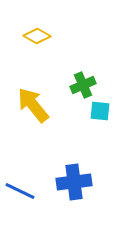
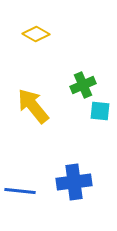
yellow diamond: moved 1 px left, 2 px up
yellow arrow: moved 1 px down
blue line: rotated 20 degrees counterclockwise
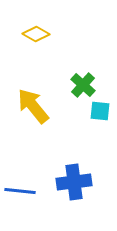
green cross: rotated 25 degrees counterclockwise
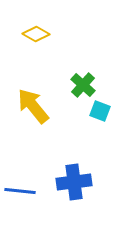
cyan square: rotated 15 degrees clockwise
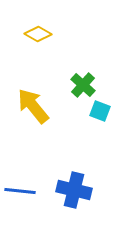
yellow diamond: moved 2 px right
blue cross: moved 8 px down; rotated 20 degrees clockwise
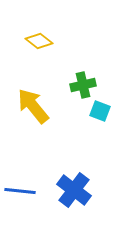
yellow diamond: moved 1 px right, 7 px down; rotated 8 degrees clockwise
green cross: rotated 35 degrees clockwise
blue cross: rotated 24 degrees clockwise
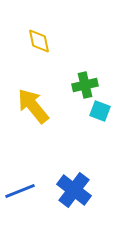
yellow diamond: rotated 40 degrees clockwise
green cross: moved 2 px right
blue line: rotated 28 degrees counterclockwise
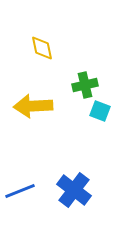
yellow diamond: moved 3 px right, 7 px down
yellow arrow: rotated 54 degrees counterclockwise
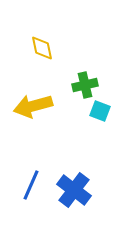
yellow arrow: rotated 12 degrees counterclockwise
blue line: moved 11 px right, 6 px up; rotated 44 degrees counterclockwise
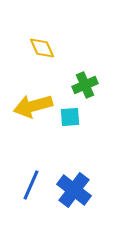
yellow diamond: rotated 12 degrees counterclockwise
green cross: rotated 10 degrees counterclockwise
cyan square: moved 30 px left, 6 px down; rotated 25 degrees counterclockwise
